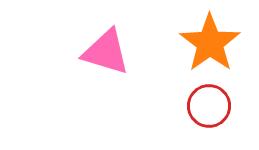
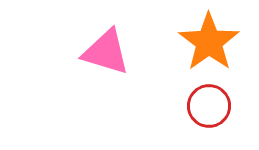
orange star: moved 1 px left, 1 px up
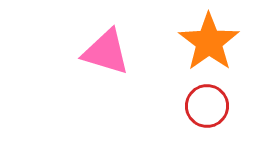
red circle: moved 2 px left
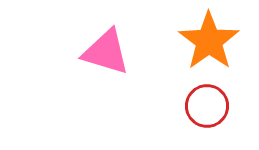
orange star: moved 1 px up
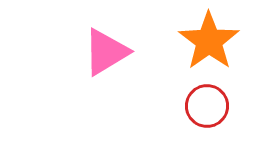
pink triangle: rotated 48 degrees counterclockwise
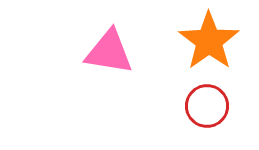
pink triangle: moved 3 px right; rotated 40 degrees clockwise
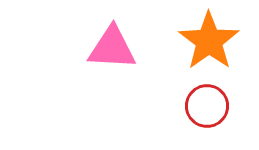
pink triangle: moved 3 px right, 4 px up; rotated 6 degrees counterclockwise
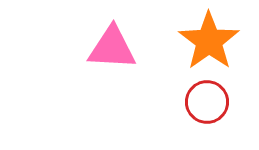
red circle: moved 4 px up
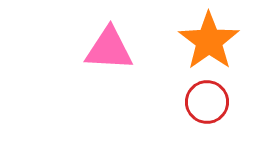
pink triangle: moved 3 px left, 1 px down
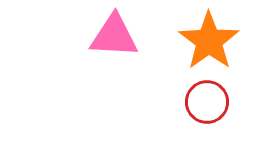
pink triangle: moved 5 px right, 13 px up
